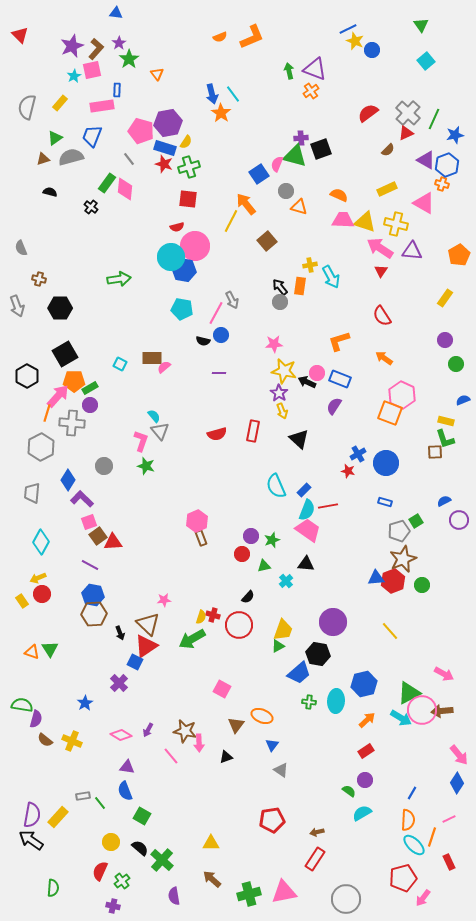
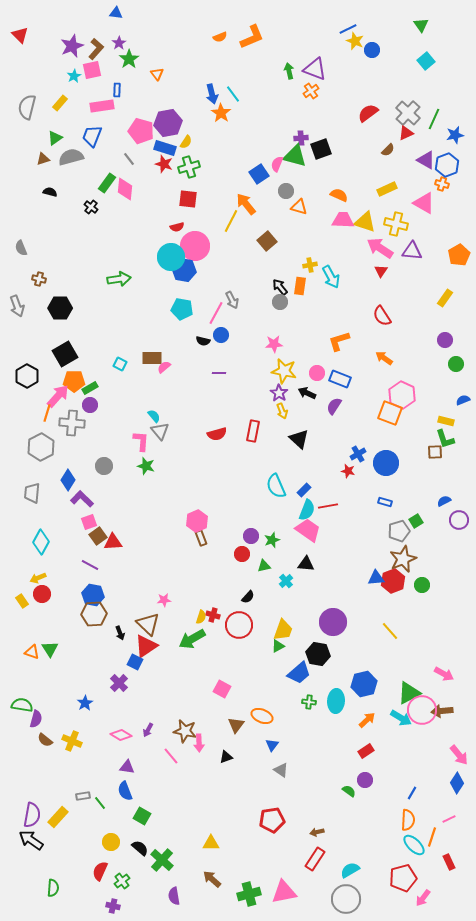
black arrow at (307, 382): moved 11 px down
pink L-shape at (141, 441): rotated 15 degrees counterclockwise
cyan semicircle at (362, 813): moved 12 px left, 57 px down
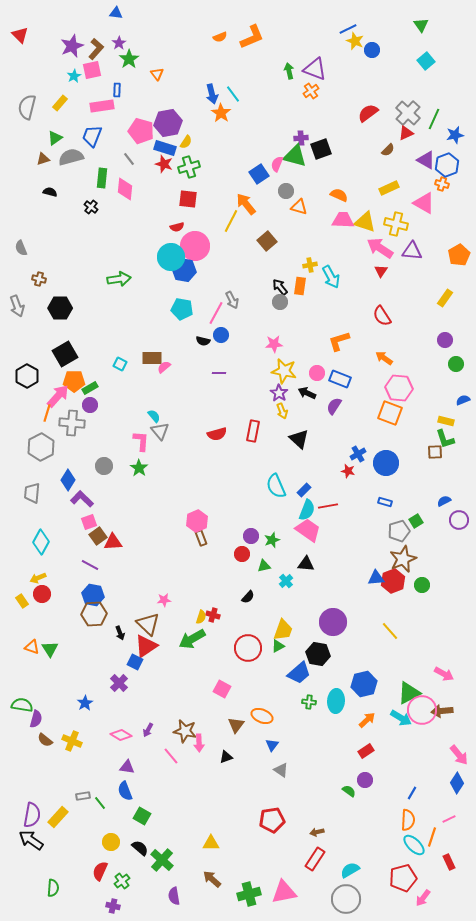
green rectangle at (107, 183): moved 5 px left, 5 px up; rotated 30 degrees counterclockwise
yellow rectangle at (387, 189): moved 2 px right, 1 px up
pink hexagon at (402, 395): moved 3 px left, 7 px up; rotated 20 degrees counterclockwise
green star at (146, 466): moved 7 px left, 2 px down; rotated 18 degrees clockwise
red circle at (239, 625): moved 9 px right, 23 px down
orange triangle at (32, 652): moved 5 px up
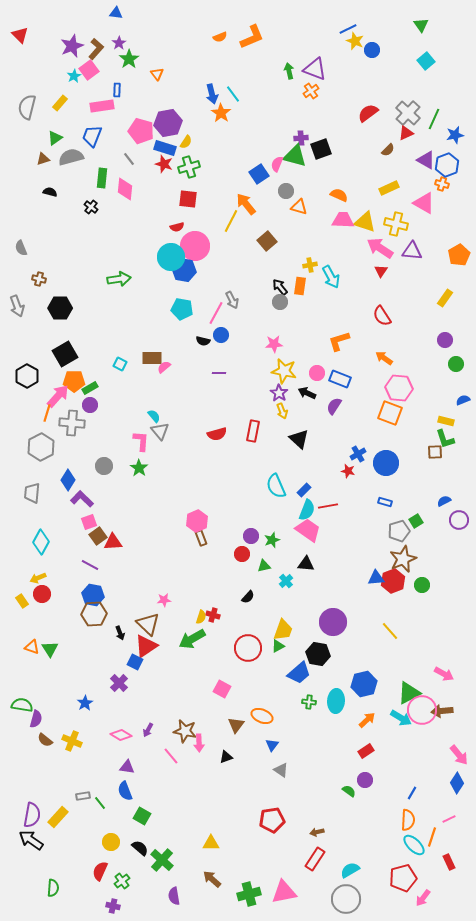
pink square at (92, 70): moved 3 px left; rotated 24 degrees counterclockwise
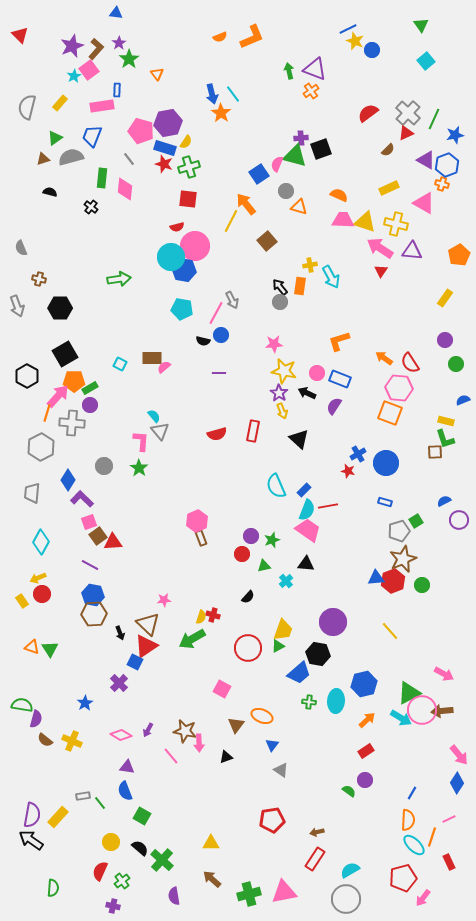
red semicircle at (382, 316): moved 28 px right, 47 px down
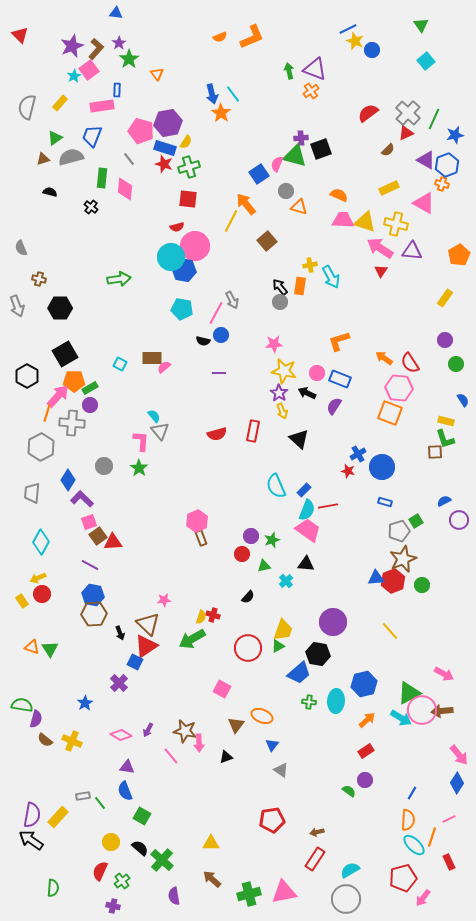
blue semicircle at (463, 400): rotated 80 degrees clockwise
blue circle at (386, 463): moved 4 px left, 4 px down
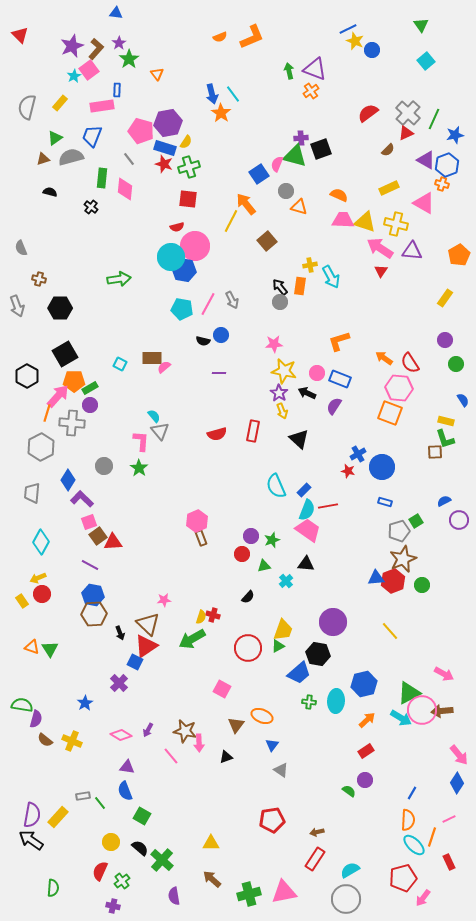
pink line at (216, 313): moved 8 px left, 9 px up
